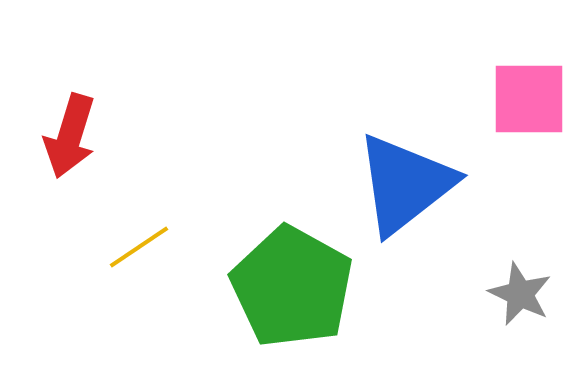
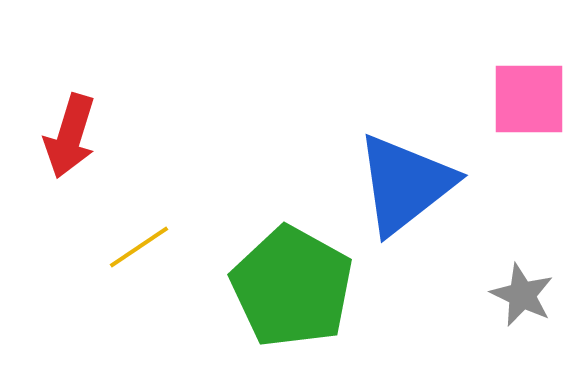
gray star: moved 2 px right, 1 px down
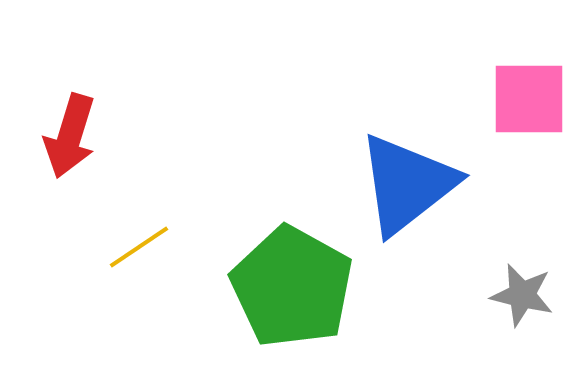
blue triangle: moved 2 px right
gray star: rotated 12 degrees counterclockwise
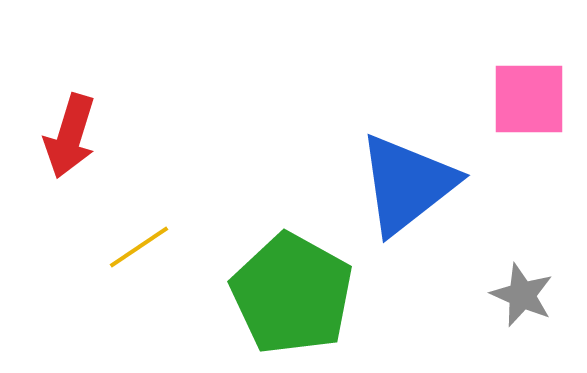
green pentagon: moved 7 px down
gray star: rotated 10 degrees clockwise
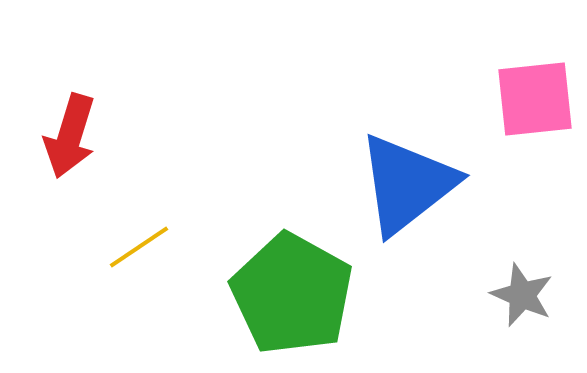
pink square: moved 6 px right; rotated 6 degrees counterclockwise
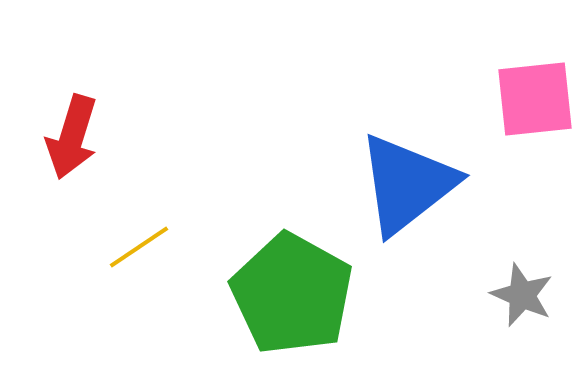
red arrow: moved 2 px right, 1 px down
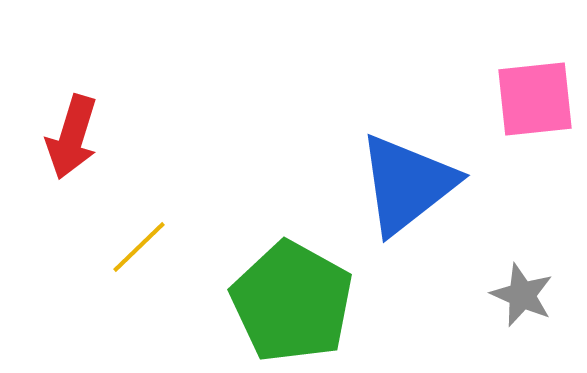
yellow line: rotated 10 degrees counterclockwise
green pentagon: moved 8 px down
